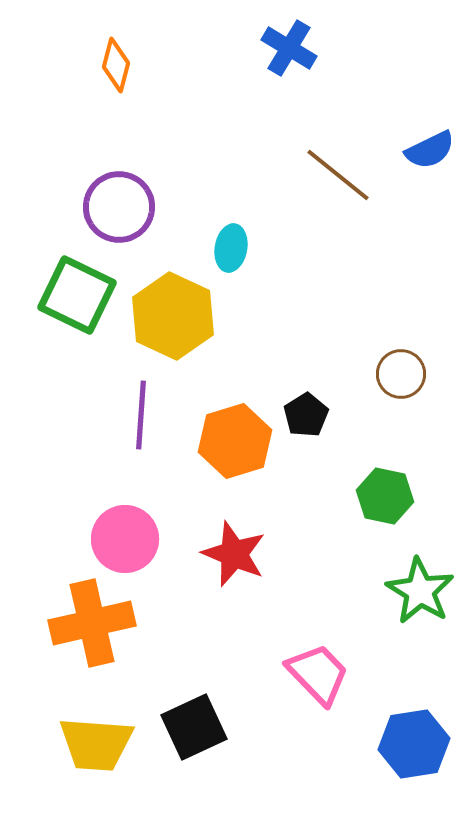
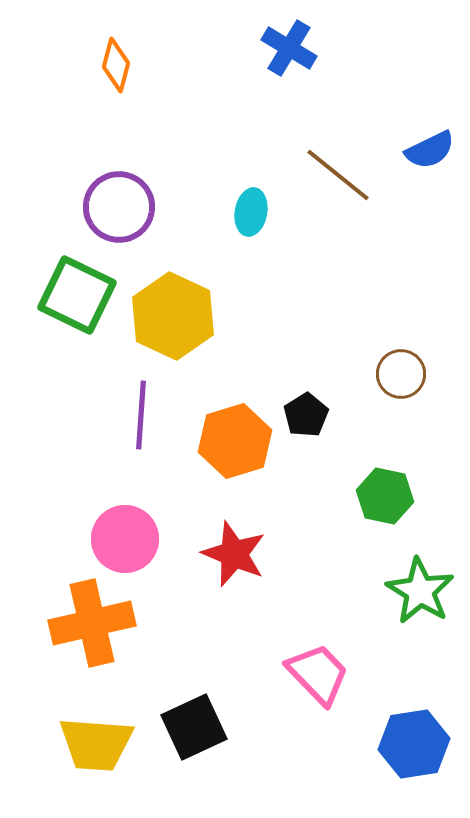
cyan ellipse: moved 20 px right, 36 px up
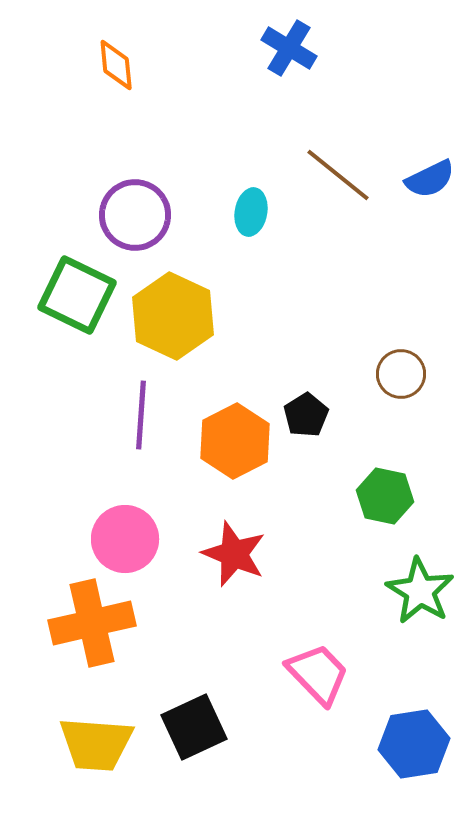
orange diamond: rotated 20 degrees counterclockwise
blue semicircle: moved 29 px down
purple circle: moved 16 px right, 8 px down
orange hexagon: rotated 10 degrees counterclockwise
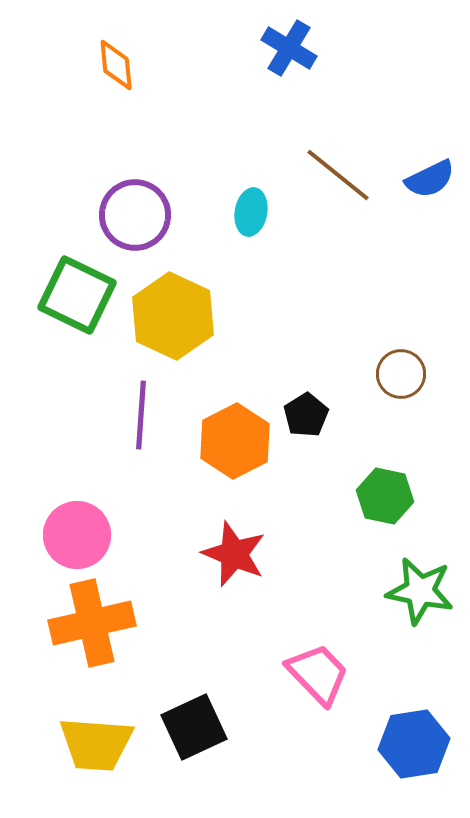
pink circle: moved 48 px left, 4 px up
green star: rotated 20 degrees counterclockwise
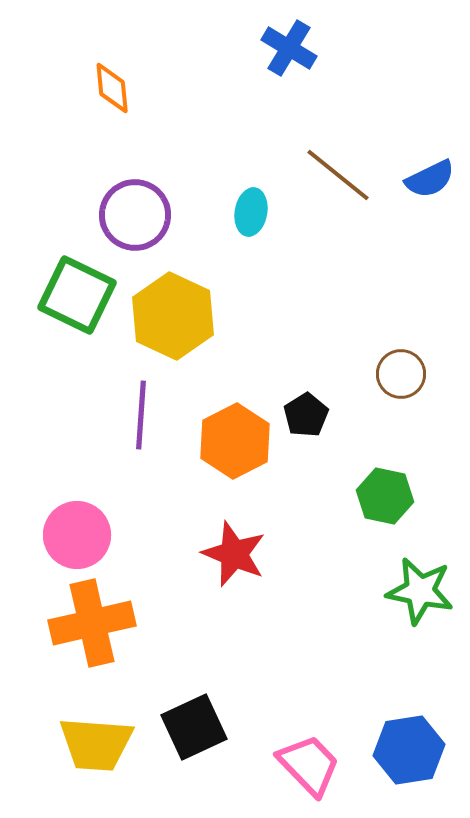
orange diamond: moved 4 px left, 23 px down
pink trapezoid: moved 9 px left, 91 px down
blue hexagon: moved 5 px left, 6 px down
